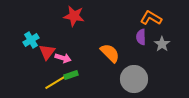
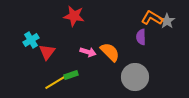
orange L-shape: moved 1 px right
gray star: moved 5 px right, 23 px up
orange semicircle: moved 1 px up
pink arrow: moved 25 px right, 6 px up
gray circle: moved 1 px right, 2 px up
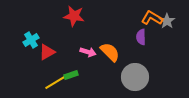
red triangle: rotated 24 degrees clockwise
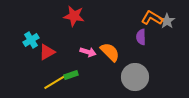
yellow line: moved 1 px left
